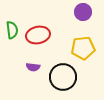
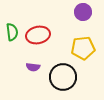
green semicircle: moved 2 px down
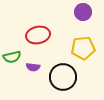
green semicircle: moved 25 px down; rotated 84 degrees clockwise
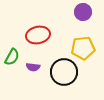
green semicircle: rotated 48 degrees counterclockwise
black circle: moved 1 px right, 5 px up
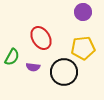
red ellipse: moved 3 px right, 3 px down; rotated 70 degrees clockwise
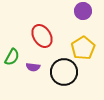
purple circle: moved 1 px up
red ellipse: moved 1 px right, 2 px up
yellow pentagon: rotated 25 degrees counterclockwise
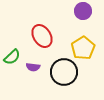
green semicircle: rotated 18 degrees clockwise
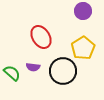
red ellipse: moved 1 px left, 1 px down
green semicircle: moved 16 px down; rotated 96 degrees counterclockwise
black circle: moved 1 px left, 1 px up
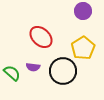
red ellipse: rotated 15 degrees counterclockwise
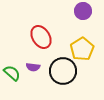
red ellipse: rotated 15 degrees clockwise
yellow pentagon: moved 1 px left, 1 px down
